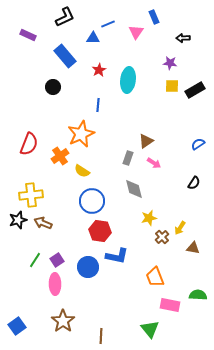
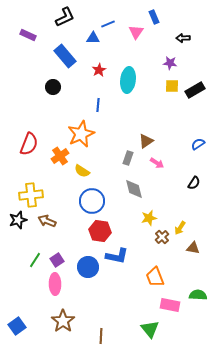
pink arrow at (154, 163): moved 3 px right
brown arrow at (43, 223): moved 4 px right, 2 px up
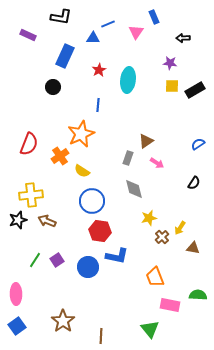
black L-shape at (65, 17): moved 4 px left; rotated 35 degrees clockwise
blue rectangle at (65, 56): rotated 65 degrees clockwise
pink ellipse at (55, 284): moved 39 px left, 10 px down
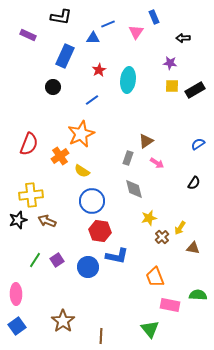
blue line at (98, 105): moved 6 px left, 5 px up; rotated 48 degrees clockwise
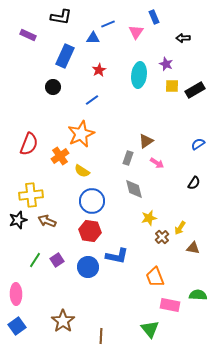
purple star at (170, 63): moved 4 px left, 1 px down; rotated 16 degrees clockwise
cyan ellipse at (128, 80): moved 11 px right, 5 px up
red hexagon at (100, 231): moved 10 px left
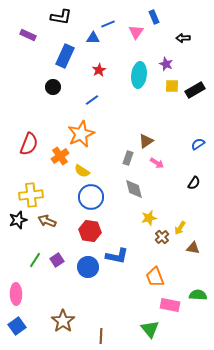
blue circle at (92, 201): moved 1 px left, 4 px up
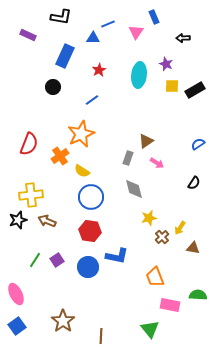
pink ellipse at (16, 294): rotated 25 degrees counterclockwise
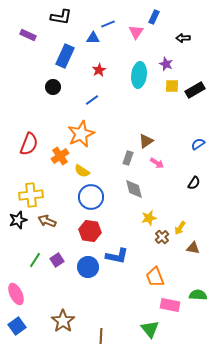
blue rectangle at (154, 17): rotated 48 degrees clockwise
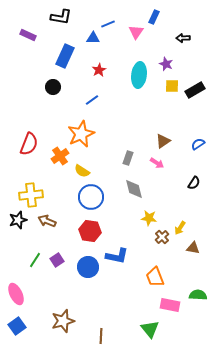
brown triangle at (146, 141): moved 17 px right
yellow star at (149, 218): rotated 21 degrees clockwise
brown star at (63, 321): rotated 20 degrees clockwise
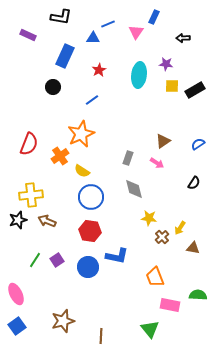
purple star at (166, 64): rotated 16 degrees counterclockwise
